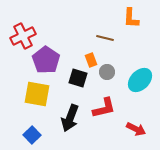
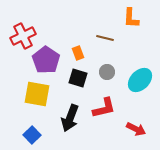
orange rectangle: moved 13 px left, 7 px up
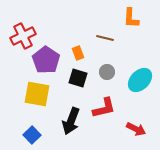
black arrow: moved 1 px right, 3 px down
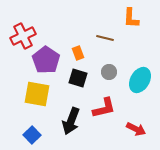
gray circle: moved 2 px right
cyan ellipse: rotated 15 degrees counterclockwise
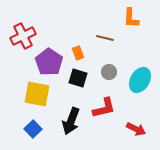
purple pentagon: moved 3 px right, 2 px down
blue square: moved 1 px right, 6 px up
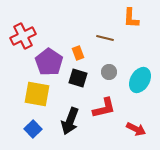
black arrow: moved 1 px left
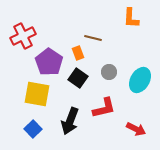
brown line: moved 12 px left
black square: rotated 18 degrees clockwise
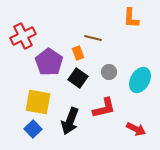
yellow square: moved 1 px right, 8 px down
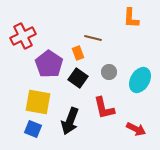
purple pentagon: moved 2 px down
red L-shape: rotated 90 degrees clockwise
blue square: rotated 24 degrees counterclockwise
